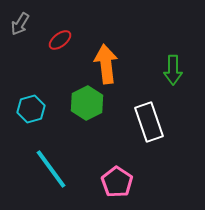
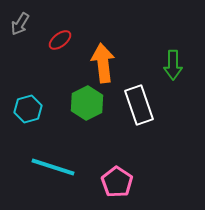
orange arrow: moved 3 px left, 1 px up
green arrow: moved 5 px up
cyan hexagon: moved 3 px left
white rectangle: moved 10 px left, 17 px up
cyan line: moved 2 px right, 2 px up; rotated 36 degrees counterclockwise
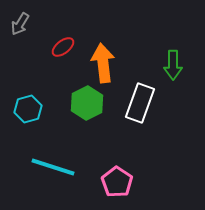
red ellipse: moved 3 px right, 7 px down
white rectangle: moved 1 px right, 2 px up; rotated 39 degrees clockwise
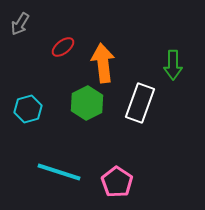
cyan line: moved 6 px right, 5 px down
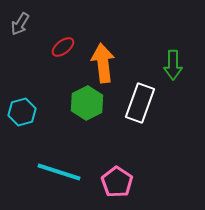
cyan hexagon: moved 6 px left, 3 px down
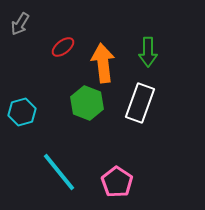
green arrow: moved 25 px left, 13 px up
green hexagon: rotated 12 degrees counterclockwise
cyan line: rotated 33 degrees clockwise
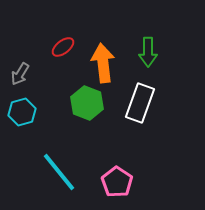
gray arrow: moved 50 px down
